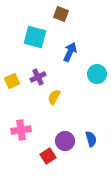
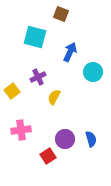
cyan circle: moved 4 px left, 2 px up
yellow square: moved 10 px down; rotated 14 degrees counterclockwise
purple circle: moved 2 px up
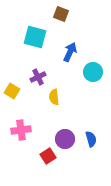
yellow square: rotated 21 degrees counterclockwise
yellow semicircle: rotated 35 degrees counterclockwise
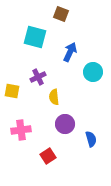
yellow square: rotated 21 degrees counterclockwise
purple circle: moved 15 px up
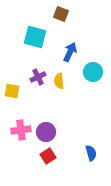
yellow semicircle: moved 5 px right, 16 px up
purple circle: moved 19 px left, 8 px down
blue semicircle: moved 14 px down
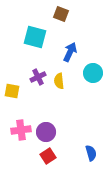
cyan circle: moved 1 px down
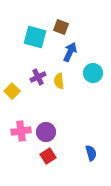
brown square: moved 13 px down
yellow square: rotated 35 degrees clockwise
pink cross: moved 1 px down
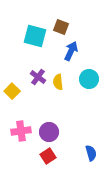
cyan square: moved 1 px up
blue arrow: moved 1 px right, 1 px up
cyan circle: moved 4 px left, 6 px down
purple cross: rotated 28 degrees counterclockwise
yellow semicircle: moved 1 px left, 1 px down
purple circle: moved 3 px right
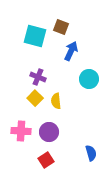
purple cross: rotated 14 degrees counterclockwise
yellow semicircle: moved 2 px left, 19 px down
yellow square: moved 23 px right, 7 px down
pink cross: rotated 12 degrees clockwise
red square: moved 2 px left, 4 px down
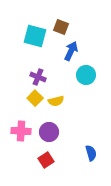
cyan circle: moved 3 px left, 4 px up
yellow semicircle: rotated 98 degrees counterclockwise
